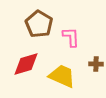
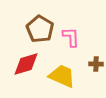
brown pentagon: moved 1 px right, 5 px down
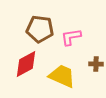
brown pentagon: rotated 24 degrees counterclockwise
pink L-shape: rotated 95 degrees counterclockwise
red diamond: rotated 12 degrees counterclockwise
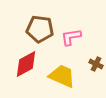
brown cross: rotated 24 degrees clockwise
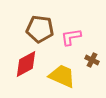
brown cross: moved 4 px left, 4 px up
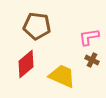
brown pentagon: moved 3 px left, 3 px up
pink L-shape: moved 18 px right
red diamond: rotated 12 degrees counterclockwise
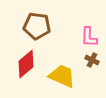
pink L-shape: rotated 80 degrees counterclockwise
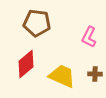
brown pentagon: moved 3 px up
pink L-shape: rotated 25 degrees clockwise
brown cross: moved 3 px right, 14 px down; rotated 24 degrees counterclockwise
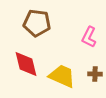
red diamond: rotated 64 degrees counterclockwise
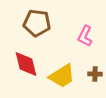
pink L-shape: moved 4 px left, 1 px up
yellow trapezoid: rotated 124 degrees clockwise
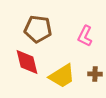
brown pentagon: moved 1 px right, 6 px down
red diamond: moved 1 px right, 2 px up
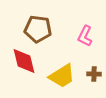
red diamond: moved 3 px left, 1 px up
brown cross: moved 1 px left
